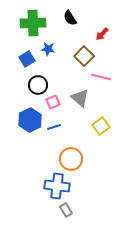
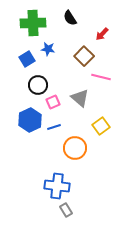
orange circle: moved 4 px right, 11 px up
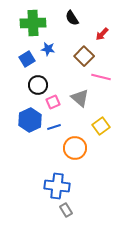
black semicircle: moved 2 px right
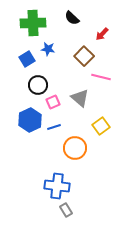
black semicircle: rotated 14 degrees counterclockwise
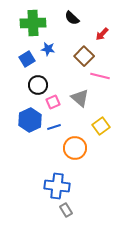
pink line: moved 1 px left, 1 px up
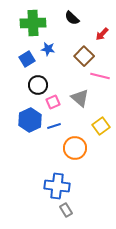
blue line: moved 1 px up
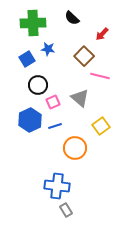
blue line: moved 1 px right
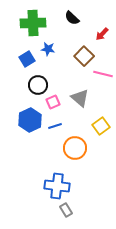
pink line: moved 3 px right, 2 px up
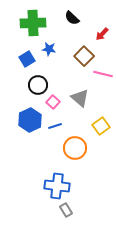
blue star: moved 1 px right
pink square: rotated 24 degrees counterclockwise
